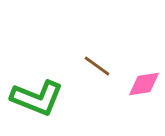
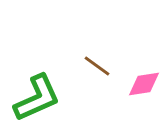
green L-shape: rotated 46 degrees counterclockwise
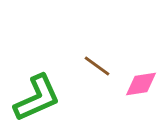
pink diamond: moved 3 px left
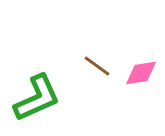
pink diamond: moved 11 px up
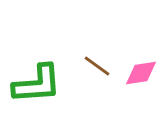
green L-shape: moved 14 px up; rotated 20 degrees clockwise
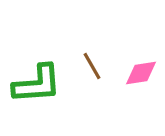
brown line: moved 5 px left; rotated 24 degrees clockwise
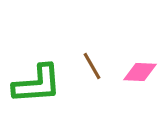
pink diamond: moved 1 px left, 1 px up; rotated 12 degrees clockwise
